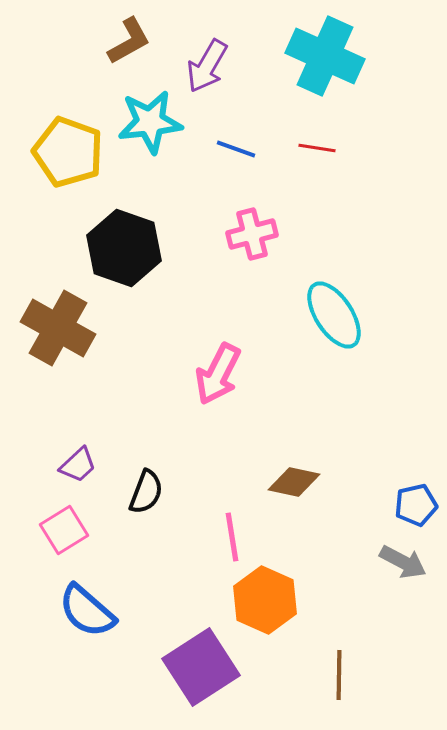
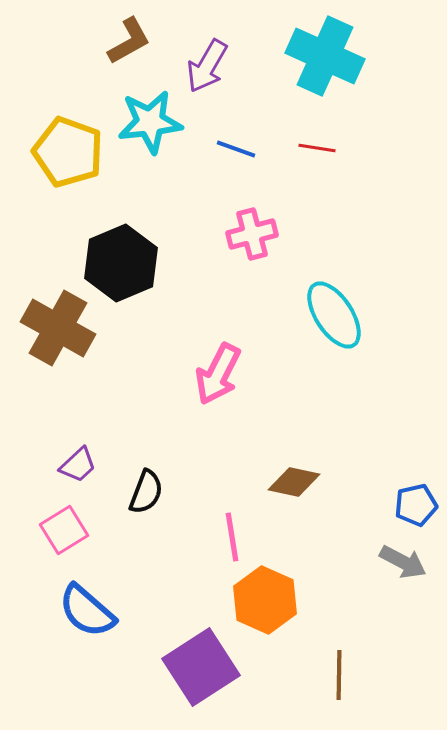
black hexagon: moved 3 px left, 15 px down; rotated 18 degrees clockwise
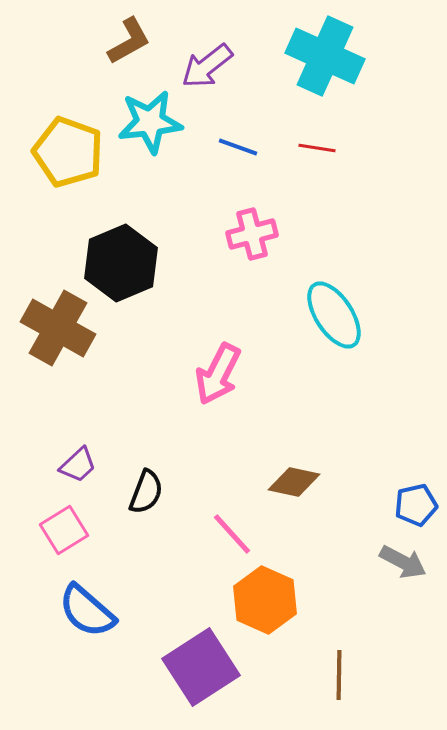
purple arrow: rotated 22 degrees clockwise
blue line: moved 2 px right, 2 px up
pink line: moved 3 px up; rotated 33 degrees counterclockwise
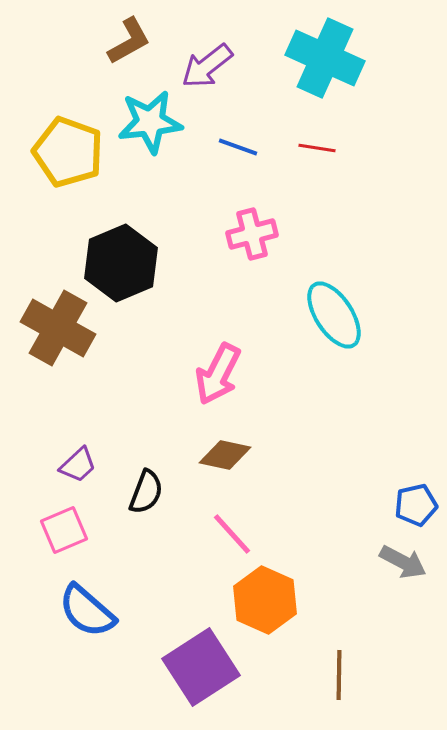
cyan cross: moved 2 px down
brown diamond: moved 69 px left, 27 px up
pink square: rotated 9 degrees clockwise
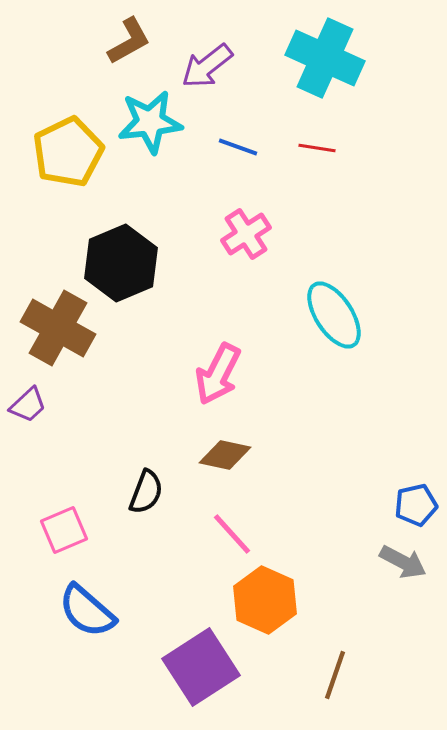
yellow pentagon: rotated 26 degrees clockwise
pink cross: moved 6 px left; rotated 18 degrees counterclockwise
purple trapezoid: moved 50 px left, 60 px up
brown line: moved 4 px left; rotated 18 degrees clockwise
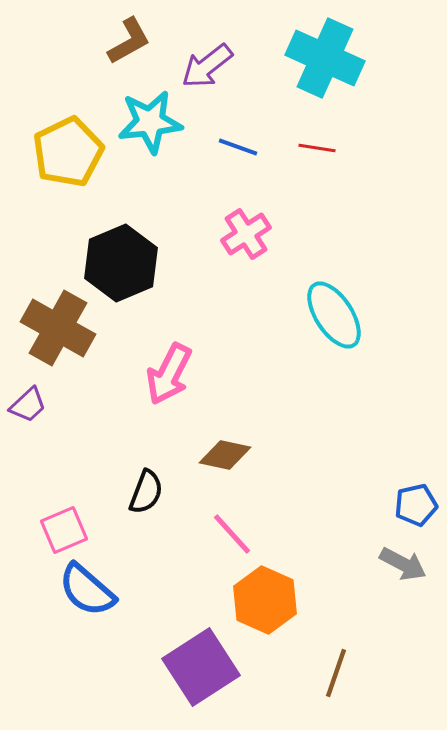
pink arrow: moved 49 px left
gray arrow: moved 2 px down
blue semicircle: moved 21 px up
brown line: moved 1 px right, 2 px up
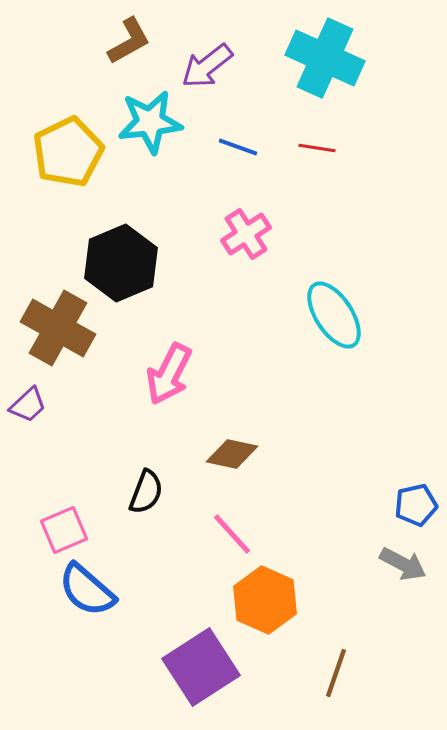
brown diamond: moved 7 px right, 1 px up
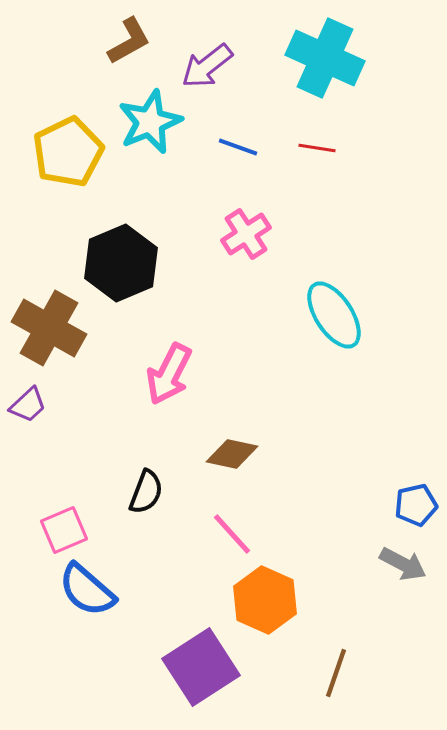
cyan star: rotated 16 degrees counterclockwise
brown cross: moved 9 px left
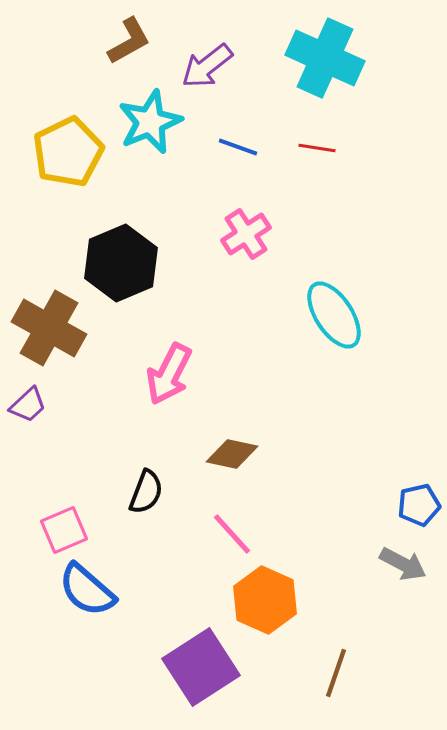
blue pentagon: moved 3 px right
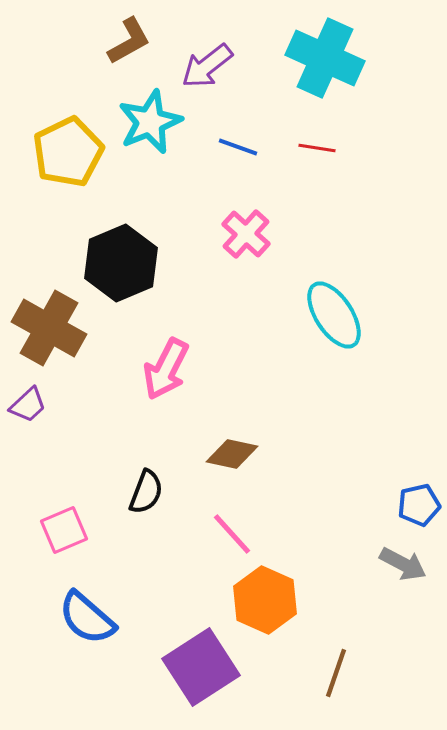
pink cross: rotated 15 degrees counterclockwise
pink arrow: moved 3 px left, 5 px up
blue semicircle: moved 28 px down
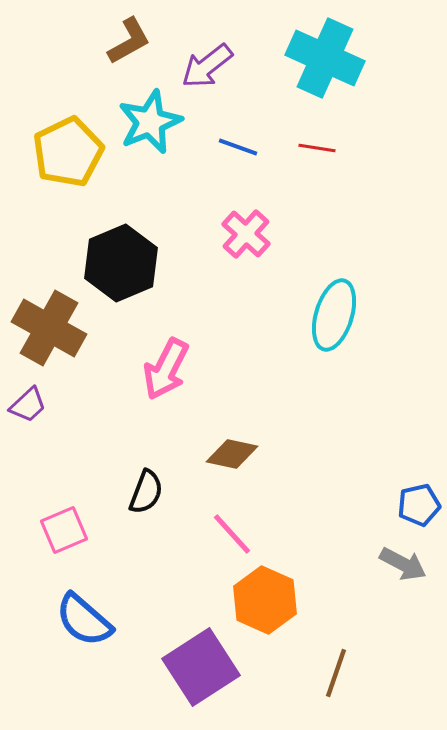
cyan ellipse: rotated 50 degrees clockwise
blue semicircle: moved 3 px left, 2 px down
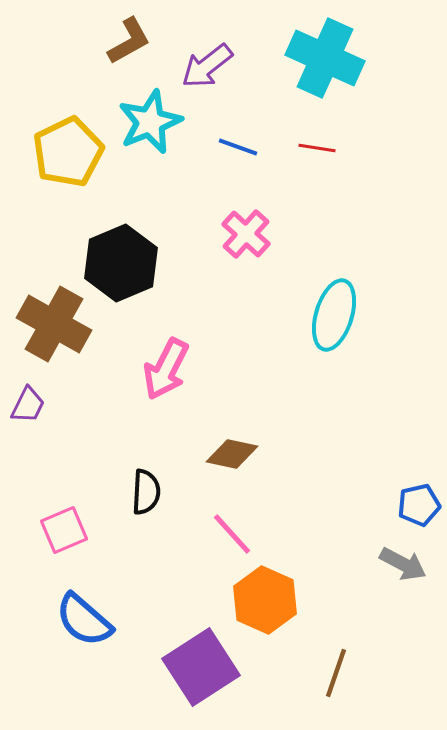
brown cross: moved 5 px right, 4 px up
purple trapezoid: rotated 21 degrees counterclockwise
black semicircle: rotated 18 degrees counterclockwise
